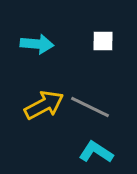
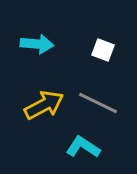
white square: moved 9 px down; rotated 20 degrees clockwise
gray line: moved 8 px right, 4 px up
cyan L-shape: moved 13 px left, 5 px up
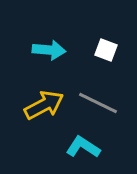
cyan arrow: moved 12 px right, 6 px down
white square: moved 3 px right
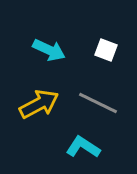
cyan arrow: rotated 20 degrees clockwise
yellow arrow: moved 5 px left, 1 px up
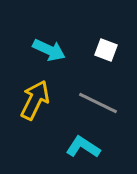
yellow arrow: moved 4 px left, 4 px up; rotated 36 degrees counterclockwise
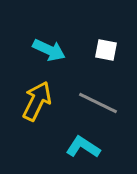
white square: rotated 10 degrees counterclockwise
yellow arrow: moved 2 px right, 1 px down
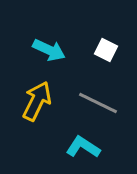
white square: rotated 15 degrees clockwise
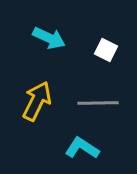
cyan arrow: moved 12 px up
gray line: rotated 27 degrees counterclockwise
cyan L-shape: moved 1 px left, 1 px down
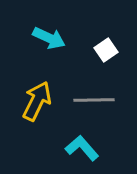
white square: rotated 30 degrees clockwise
gray line: moved 4 px left, 3 px up
cyan L-shape: rotated 16 degrees clockwise
